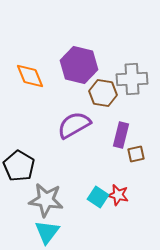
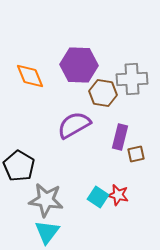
purple hexagon: rotated 12 degrees counterclockwise
purple rectangle: moved 1 px left, 2 px down
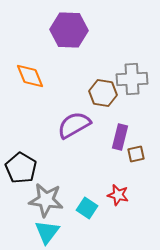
purple hexagon: moved 10 px left, 35 px up
black pentagon: moved 2 px right, 2 px down
cyan square: moved 11 px left, 11 px down
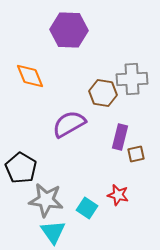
purple semicircle: moved 5 px left, 1 px up
cyan triangle: moved 6 px right; rotated 12 degrees counterclockwise
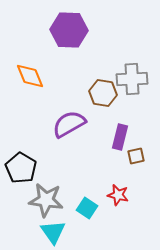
brown square: moved 2 px down
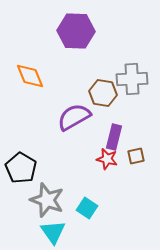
purple hexagon: moved 7 px right, 1 px down
purple semicircle: moved 5 px right, 7 px up
purple rectangle: moved 6 px left
red star: moved 11 px left, 36 px up
gray star: moved 1 px right; rotated 12 degrees clockwise
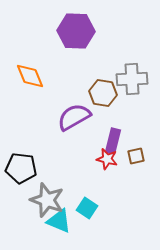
purple rectangle: moved 1 px left, 4 px down
black pentagon: rotated 24 degrees counterclockwise
cyan triangle: moved 6 px right, 11 px up; rotated 32 degrees counterclockwise
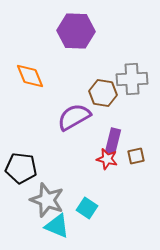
cyan triangle: moved 2 px left, 5 px down
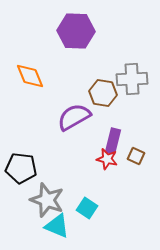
brown square: rotated 36 degrees clockwise
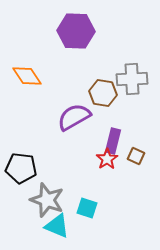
orange diamond: moved 3 px left; rotated 12 degrees counterclockwise
red star: rotated 25 degrees clockwise
cyan square: rotated 15 degrees counterclockwise
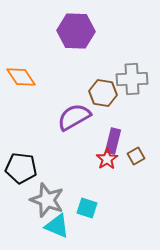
orange diamond: moved 6 px left, 1 px down
brown square: rotated 36 degrees clockwise
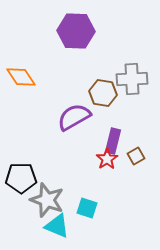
black pentagon: moved 10 px down; rotated 8 degrees counterclockwise
